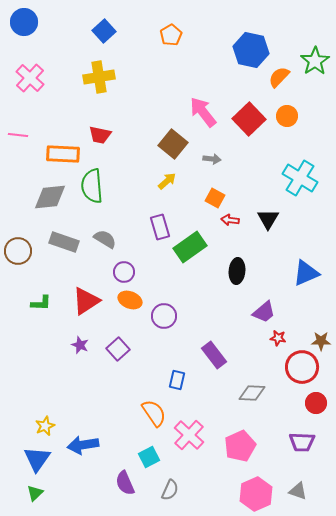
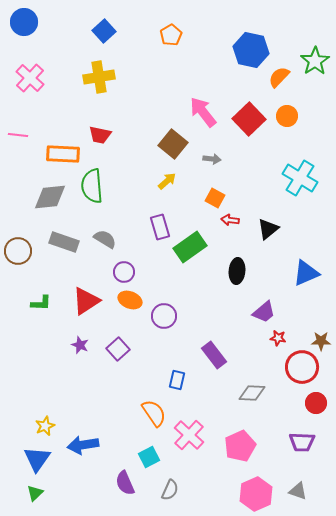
black triangle at (268, 219): moved 10 px down; rotated 20 degrees clockwise
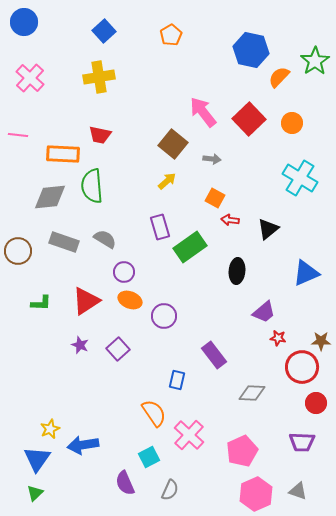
orange circle at (287, 116): moved 5 px right, 7 px down
yellow star at (45, 426): moved 5 px right, 3 px down
pink pentagon at (240, 446): moved 2 px right, 5 px down
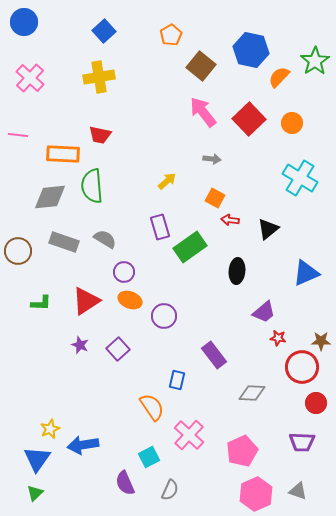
brown square at (173, 144): moved 28 px right, 78 px up
orange semicircle at (154, 413): moved 2 px left, 6 px up
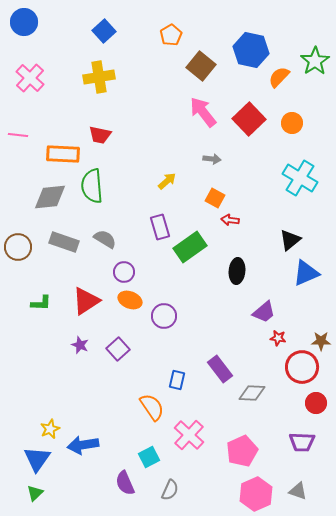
black triangle at (268, 229): moved 22 px right, 11 px down
brown circle at (18, 251): moved 4 px up
purple rectangle at (214, 355): moved 6 px right, 14 px down
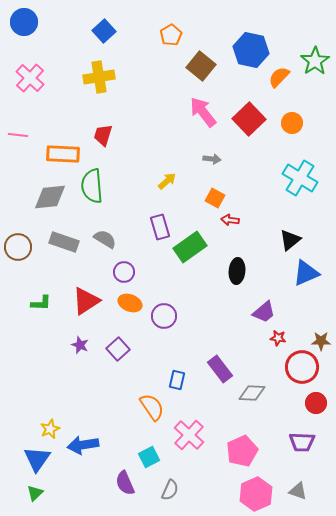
red trapezoid at (100, 135): moved 3 px right; rotated 95 degrees clockwise
orange ellipse at (130, 300): moved 3 px down
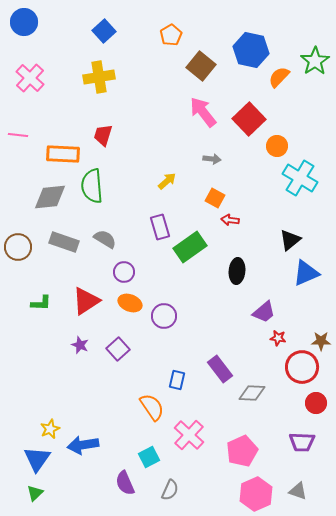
orange circle at (292, 123): moved 15 px left, 23 px down
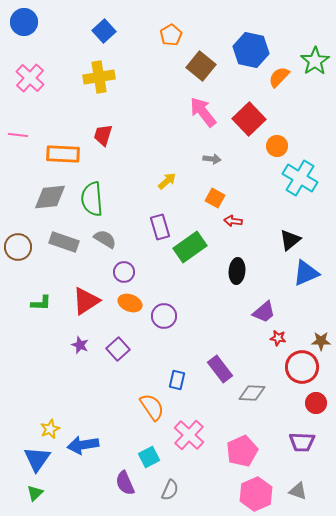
green semicircle at (92, 186): moved 13 px down
red arrow at (230, 220): moved 3 px right, 1 px down
